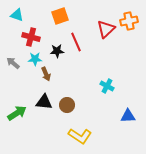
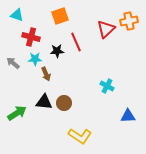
brown circle: moved 3 px left, 2 px up
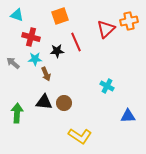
green arrow: rotated 54 degrees counterclockwise
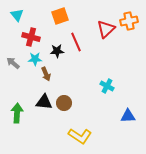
cyan triangle: rotated 32 degrees clockwise
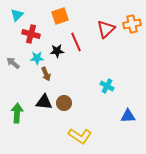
cyan triangle: rotated 24 degrees clockwise
orange cross: moved 3 px right, 3 px down
red cross: moved 3 px up
cyan star: moved 2 px right, 1 px up
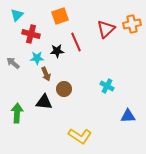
brown circle: moved 14 px up
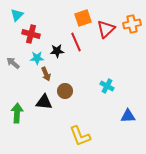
orange square: moved 23 px right, 2 px down
brown circle: moved 1 px right, 2 px down
yellow L-shape: rotated 35 degrees clockwise
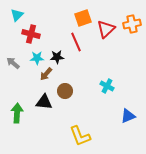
black star: moved 6 px down
brown arrow: rotated 64 degrees clockwise
blue triangle: rotated 21 degrees counterclockwise
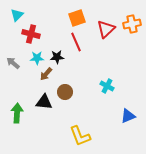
orange square: moved 6 px left
brown circle: moved 1 px down
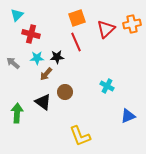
black triangle: moved 1 px left; rotated 30 degrees clockwise
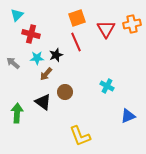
red triangle: rotated 18 degrees counterclockwise
black star: moved 1 px left, 2 px up; rotated 16 degrees counterclockwise
